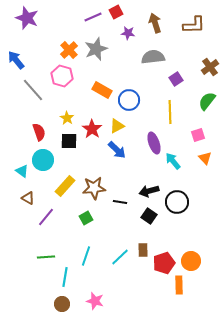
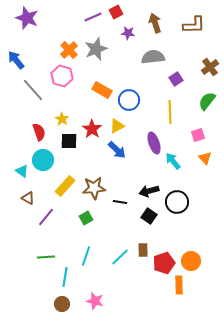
yellow star at (67, 118): moved 5 px left, 1 px down
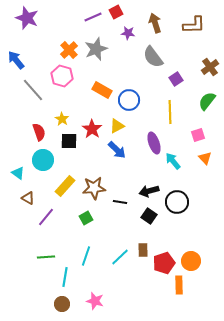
gray semicircle at (153, 57): rotated 120 degrees counterclockwise
cyan triangle at (22, 171): moved 4 px left, 2 px down
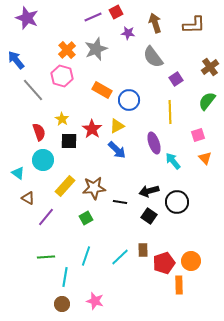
orange cross at (69, 50): moved 2 px left
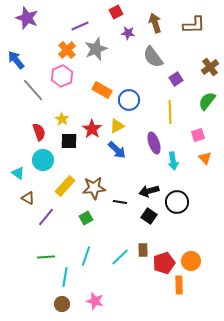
purple line at (93, 17): moved 13 px left, 9 px down
pink hexagon at (62, 76): rotated 20 degrees clockwise
cyan arrow at (173, 161): rotated 150 degrees counterclockwise
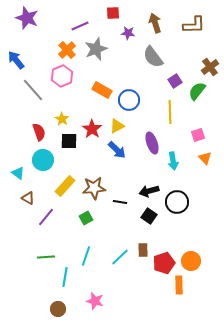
red square at (116, 12): moved 3 px left, 1 px down; rotated 24 degrees clockwise
purple square at (176, 79): moved 1 px left, 2 px down
green semicircle at (207, 101): moved 10 px left, 10 px up
purple ellipse at (154, 143): moved 2 px left
brown circle at (62, 304): moved 4 px left, 5 px down
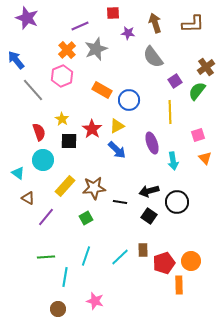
brown L-shape at (194, 25): moved 1 px left, 1 px up
brown cross at (210, 67): moved 4 px left
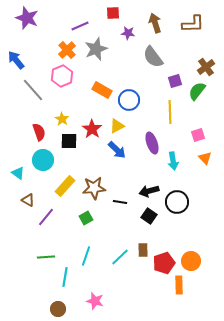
purple square at (175, 81): rotated 16 degrees clockwise
brown triangle at (28, 198): moved 2 px down
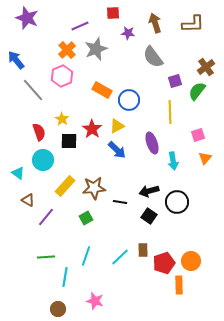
orange triangle at (205, 158): rotated 24 degrees clockwise
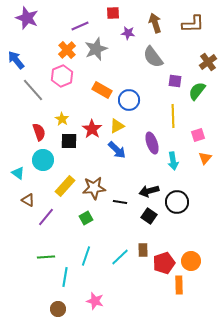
brown cross at (206, 67): moved 2 px right, 5 px up
purple square at (175, 81): rotated 24 degrees clockwise
yellow line at (170, 112): moved 3 px right, 4 px down
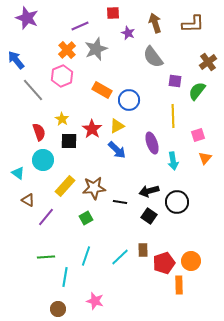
purple star at (128, 33): rotated 16 degrees clockwise
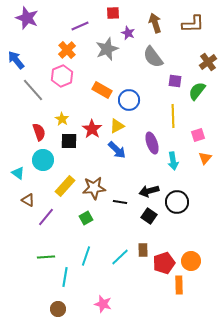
gray star at (96, 49): moved 11 px right
pink star at (95, 301): moved 8 px right, 3 px down
